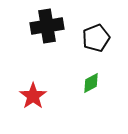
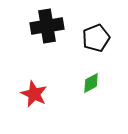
red star: moved 1 px right, 2 px up; rotated 12 degrees counterclockwise
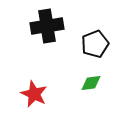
black pentagon: moved 1 px left, 6 px down
green diamond: rotated 20 degrees clockwise
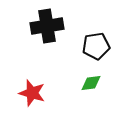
black pentagon: moved 1 px right, 2 px down; rotated 12 degrees clockwise
red star: moved 2 px left, 1 px up; rotated 8 degrees counterclockwise
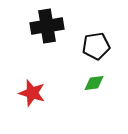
green diamond: moved 3 px right
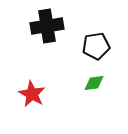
red star: moved 1 px down; rotated 12 degrees clockwise
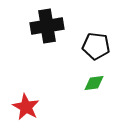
black pentagon: rotated 16 degrees clockwise
red star: moved 6 px left, 13 px down
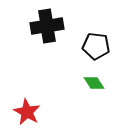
green diamond: rotated 65 degrees clockwise
red star: moved 1 px right, 5 px down
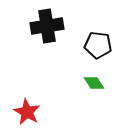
black pentagon: moved 2 px right, 1 px up
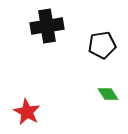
black pentagon: moved 4 px right; rotated 16 degrees counterclockwise
green diamond: moved 14 px right, 11 px down
